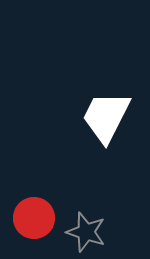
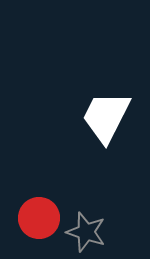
red circle: moved 5 px right
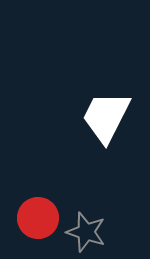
red circle: moved 1 px left
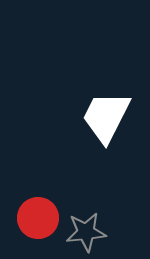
gray star: rotated 24 degrees counterclockwise
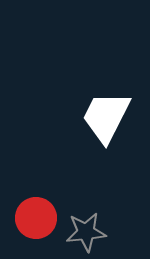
red circle: moved 2 px left
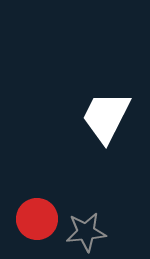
red circle: moved 1 px right, 1 px down
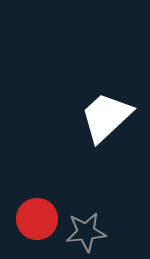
white trapezoid: rotated 20 degrees clockwise
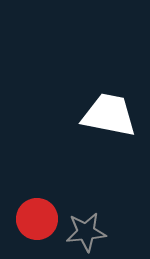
white trapezoid: moved 3 px right, 2 px up; rotated 54 degrees clockwise
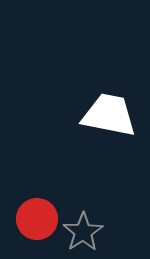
gray star: moved 3 px left; rotated 27 degrees counterclockwise
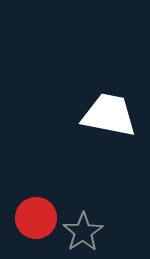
red circle: moved 1 px left, 1 px up
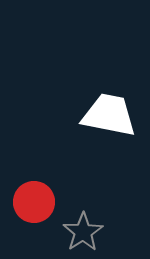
red circle: moved 2 px left, 16 px up
